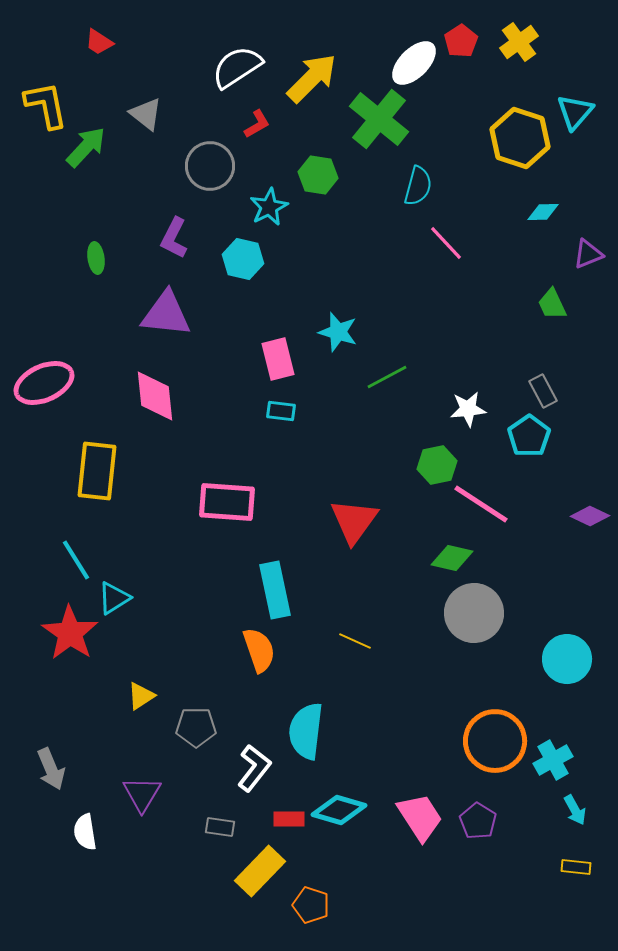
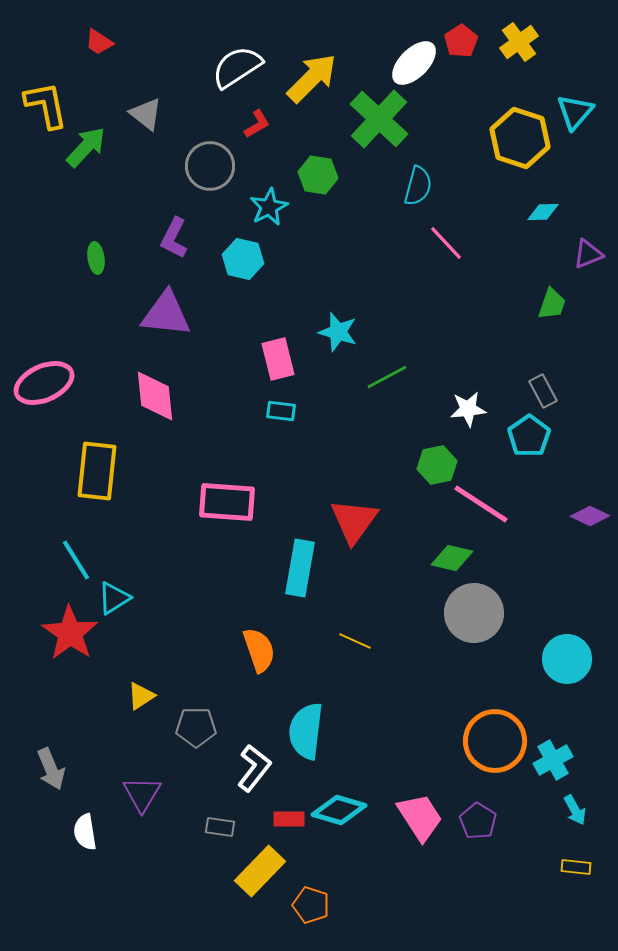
green cross at (379, 119): rotated 4 degrees clockwise
green trapezoid at (552, 304): rotated 136 degrees counterclockwise
cyan rectangle at (275, 590): moved 25 px right, 22 px up; rotated 22 degrees clockwise
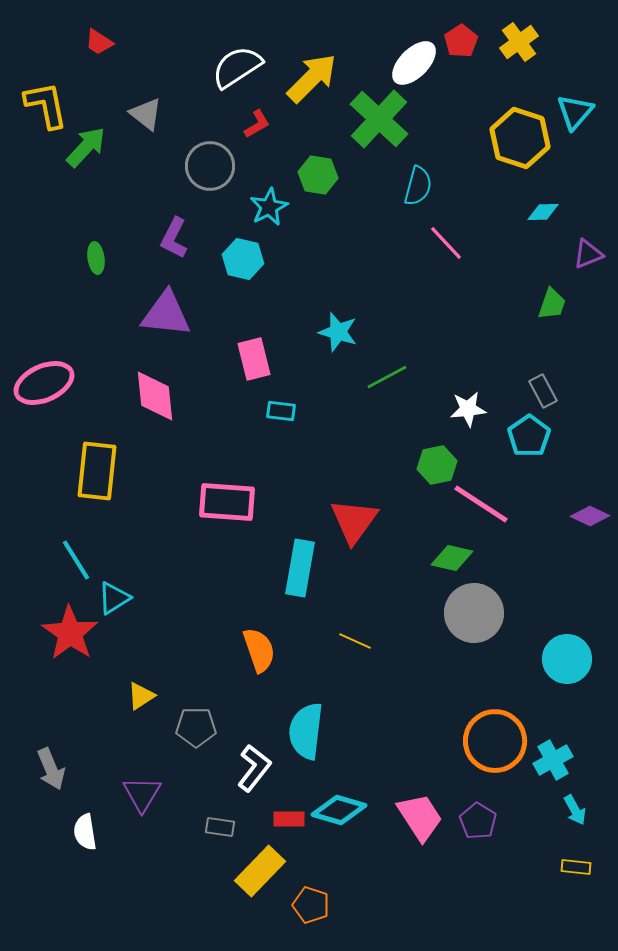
pink rectangle at (278, 359): moved 24 px left
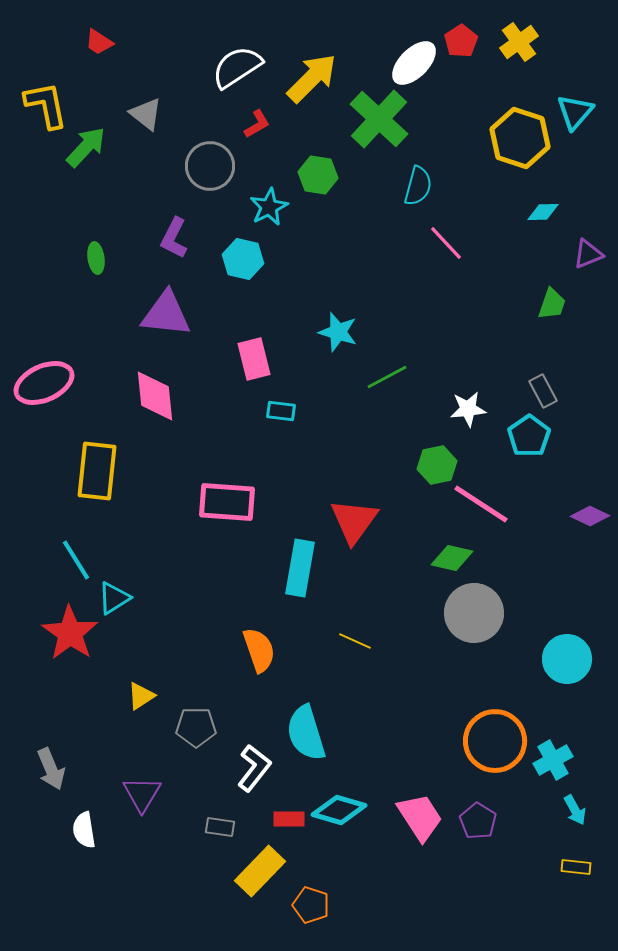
cyan semicircle at (306, 731): moved 2 px down; rotated 24 degrees counterclockwise
white semicircle at (85, 832): moved 1 px left, 2 px up
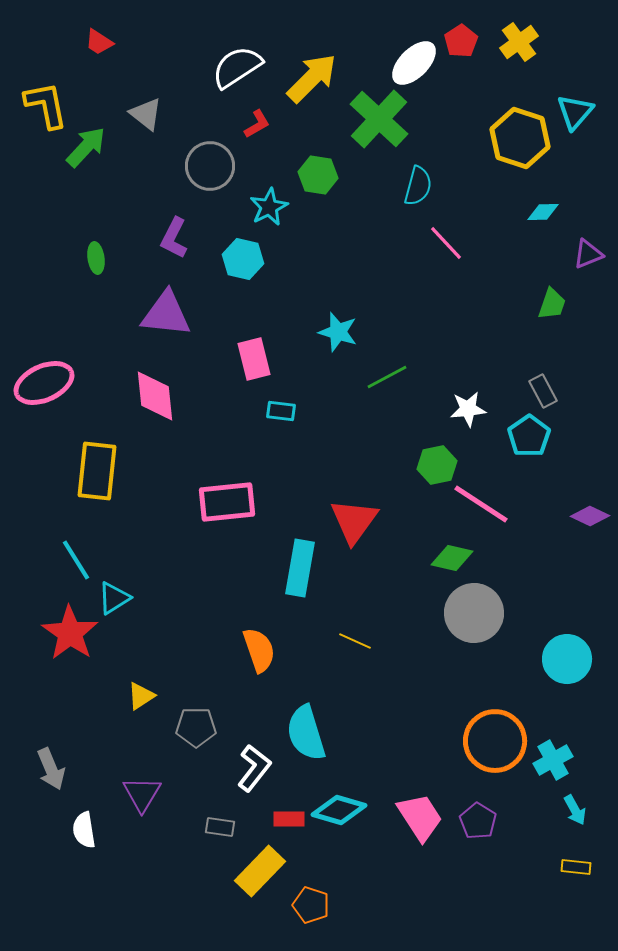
pink rectangle at (227, 502): rotated 10 degrees counterclockwise
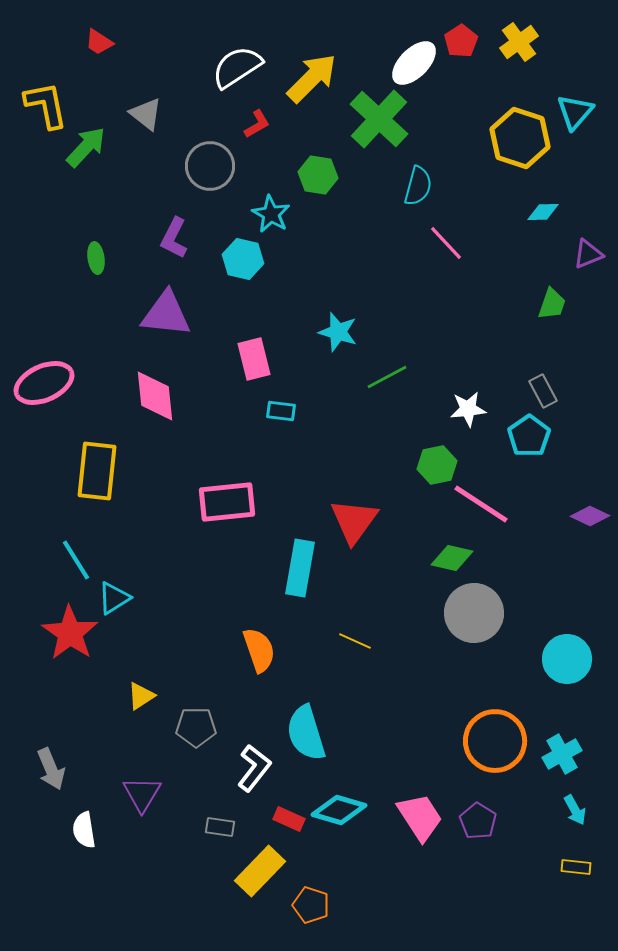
cyan star at (269, 207): moved 2 px right, 7 px down; rotated 15 degrees counterclockwise
cyan cross at (553, 760): moved 9 px right, 6 px up
red rectangle at (289, 819): rotated 24 degrees clockwise
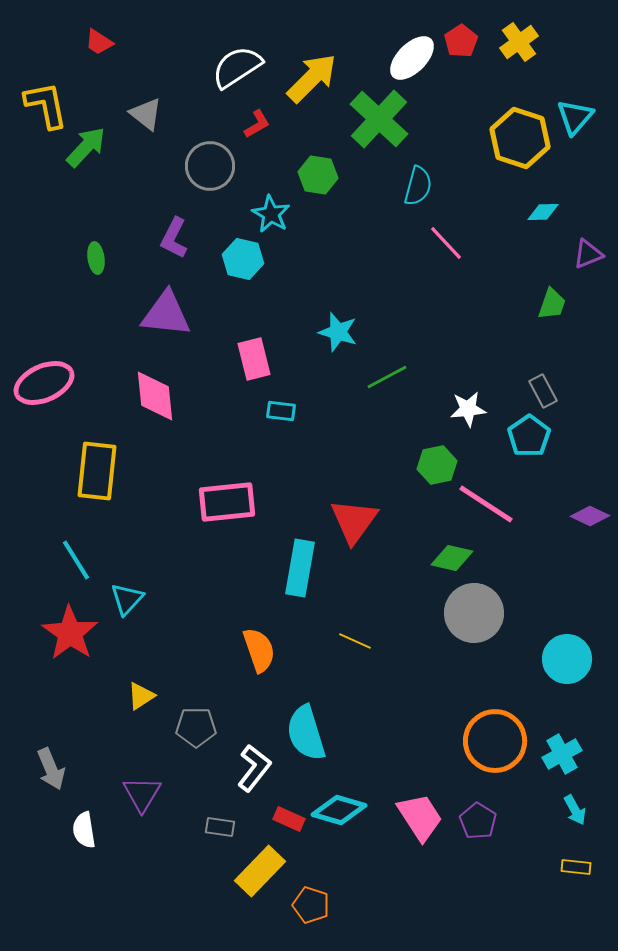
white ellipse at (414, 63): moved 2 px left, 5 px up
cyan triangle at (575, 112): moved 5 px down
pink line at (481, 504): moved 5 px right
cyan triangle at (114, 598): moved 13 px right, 1 px down; rotated 15 degrees counterclockwise
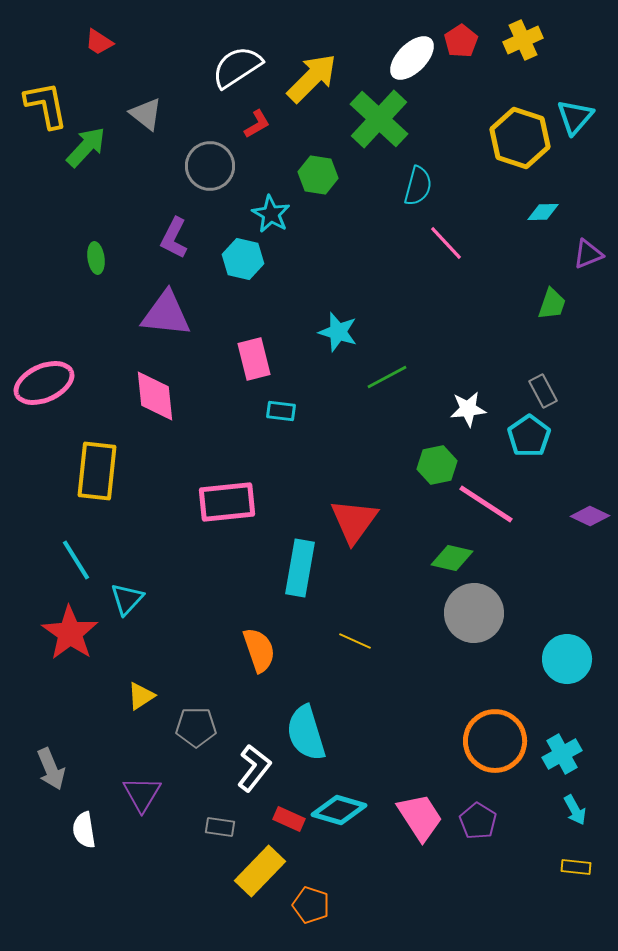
yellow cross at (519, 42): moved 4 px right, 2 px up; rotated 12 degrees clockwise
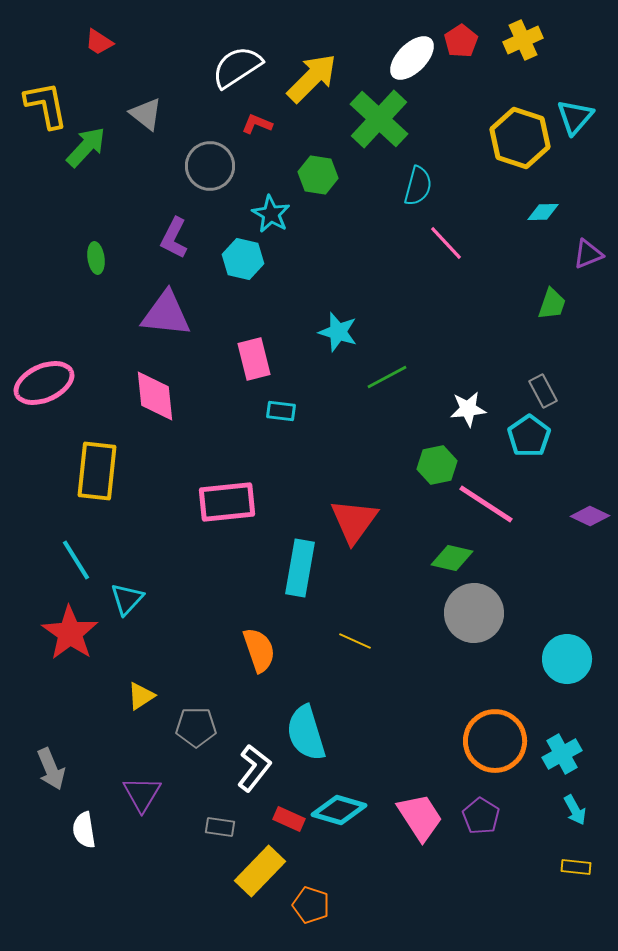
red L-shape at (257, 124): rotated 128 degrees counterclockwise
purple pentagon at (478, 821): moved 3 px right, 5 px up
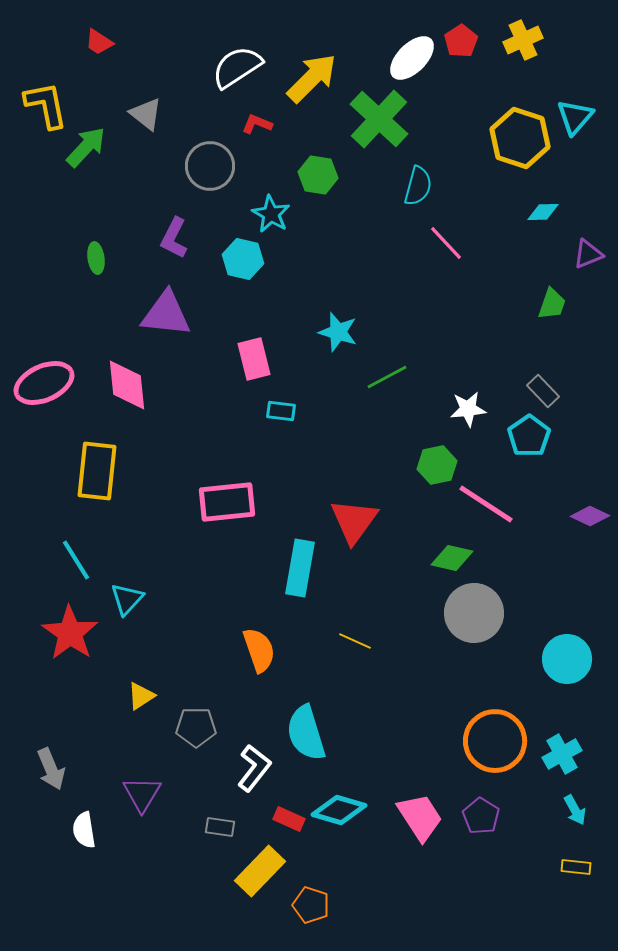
gray rectangle at (543, 391): rotated 16 degrees counterclockwise
pink diamond at (155, 396): moved 28 px left, 11 px up
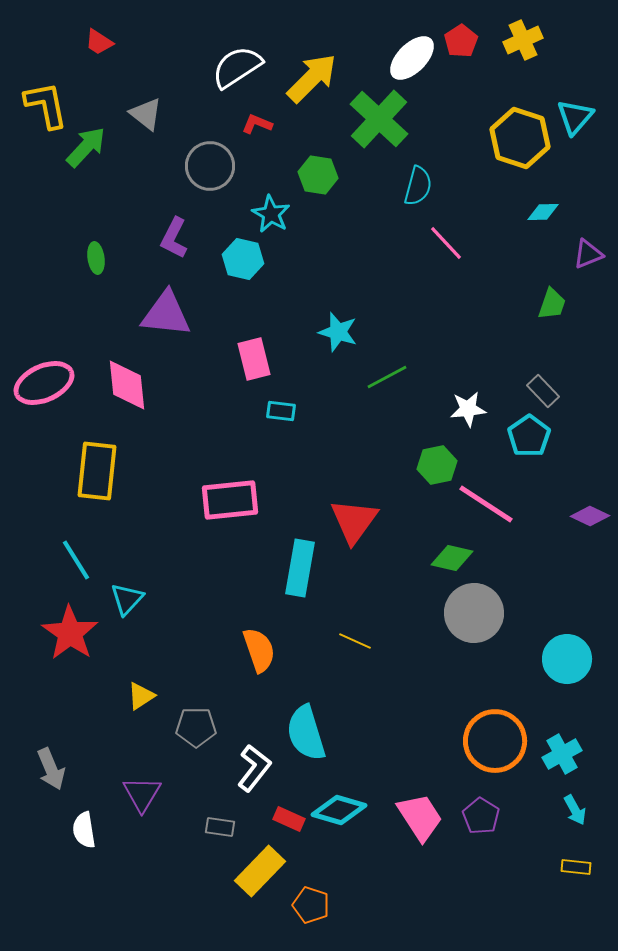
pink rectangle at (227, 502): moved 3 px right, 2 px up
